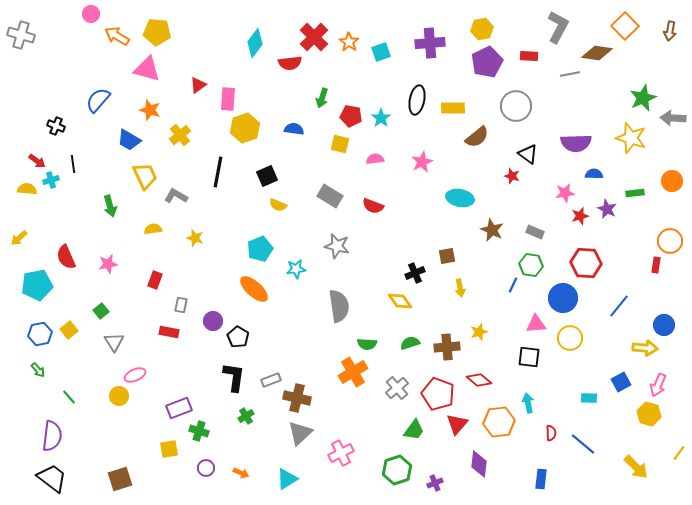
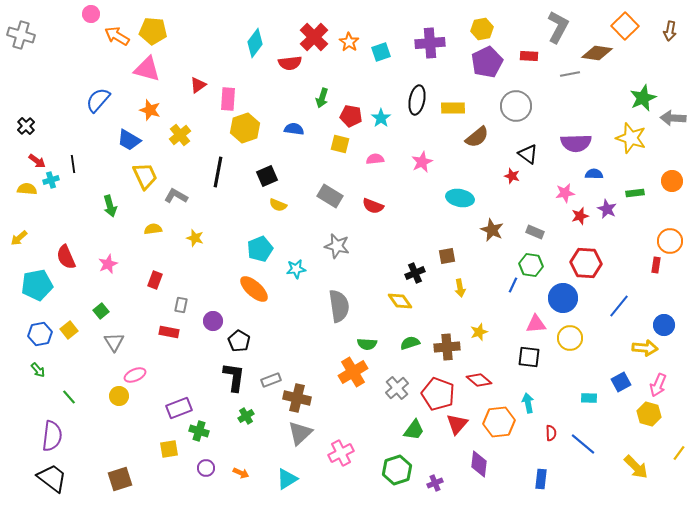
yellow pentagon at (157, 32): moved 4 px left, 1 px up
black cross at (56, 126): moved 30 px left; rotated 24 degrees clockwise
pink star at (108, 264): rotated 12 degrees counterclockwise
black pentagon at (238, 337): moved 1 px right, 4 px down
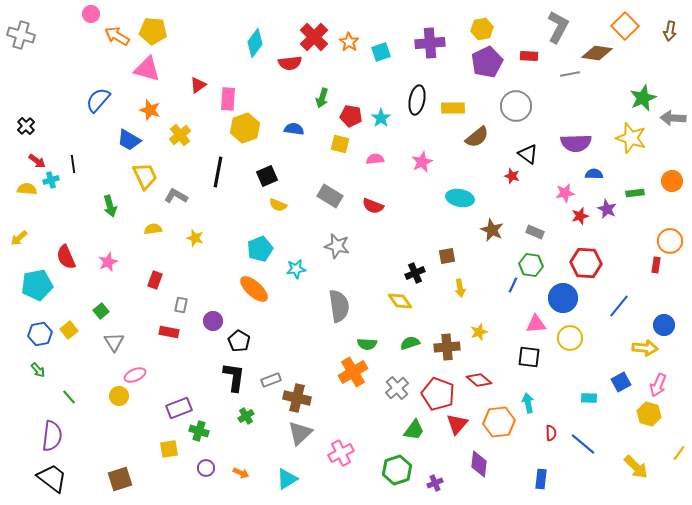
pink star at (108, 264): moved 2 px up
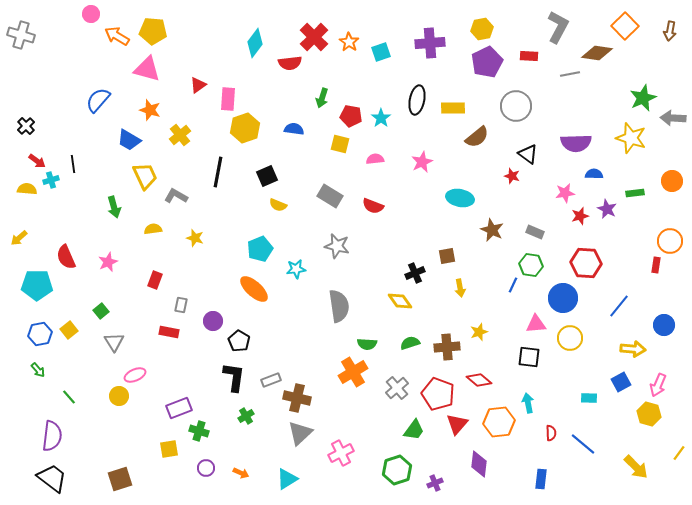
green arrow at (110, 206): moved 4 px right, 1 px down
cyan pentagon at (37, 285): rotated 12 degrees clockwise
yellow arrow at (645, 348): moved 12 px left, 1 px down
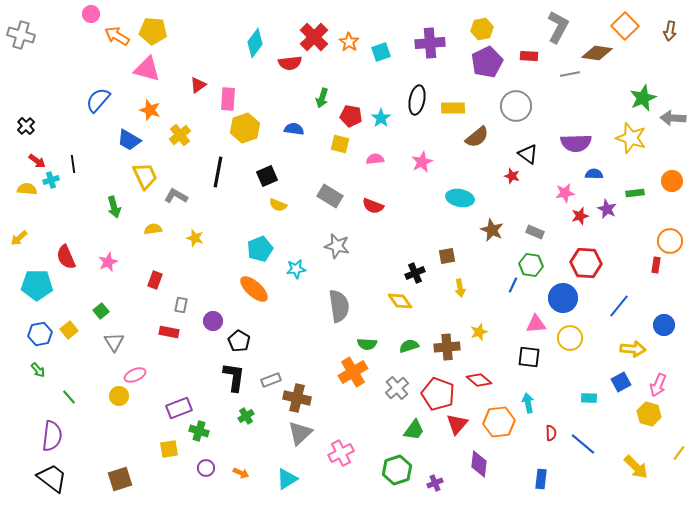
green semicircle at (410, 343): moved 1 px left, 3 px down
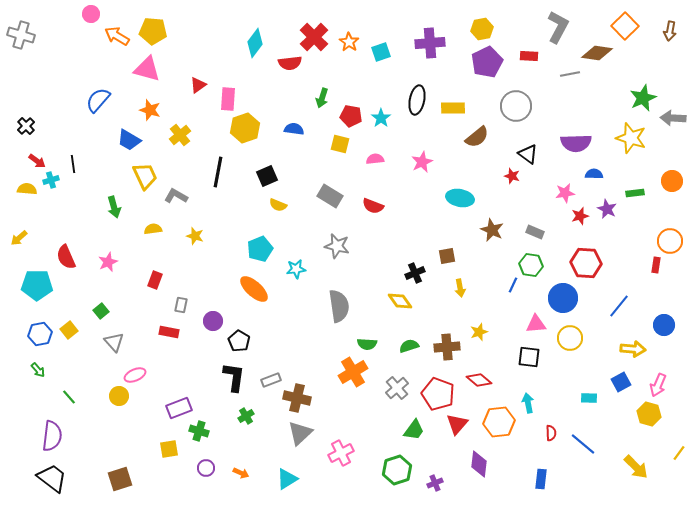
yellow star at (195, 238): moved 2 px up
gray triangle at (114, 342): rotated 10 degrees counterclockwise
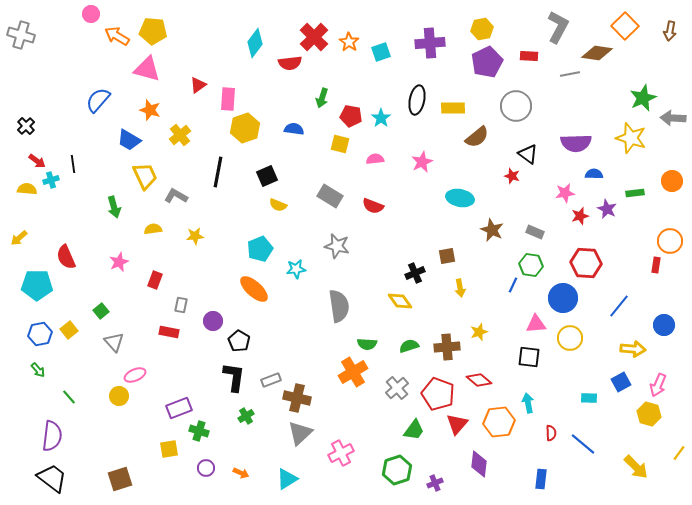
yellow star at (195, 236): rotated 24 degrees counterclockwise
pink star at (108, 262): moved 11 px right
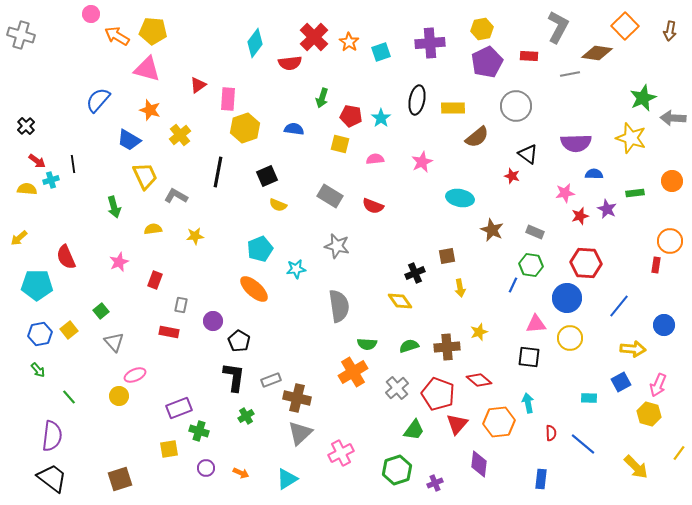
blue circle at (563, 298): moved 4 px right
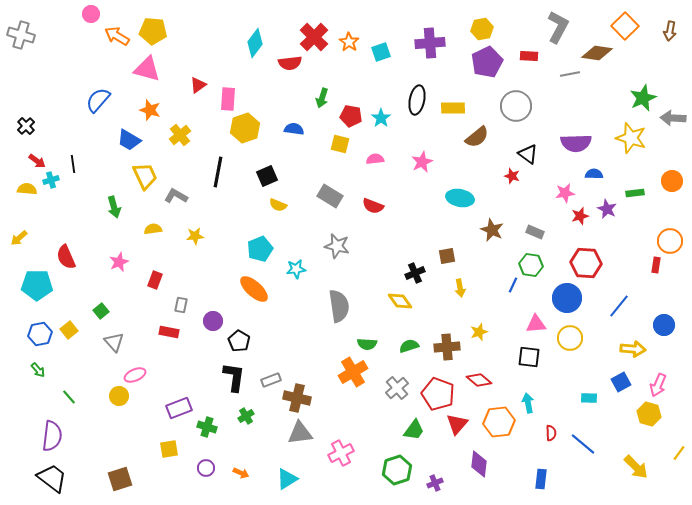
green cross at (199, 431): moved 8 px right, 4 px up
gray triangle at (300, 433): rotated 36 degrees clockwise
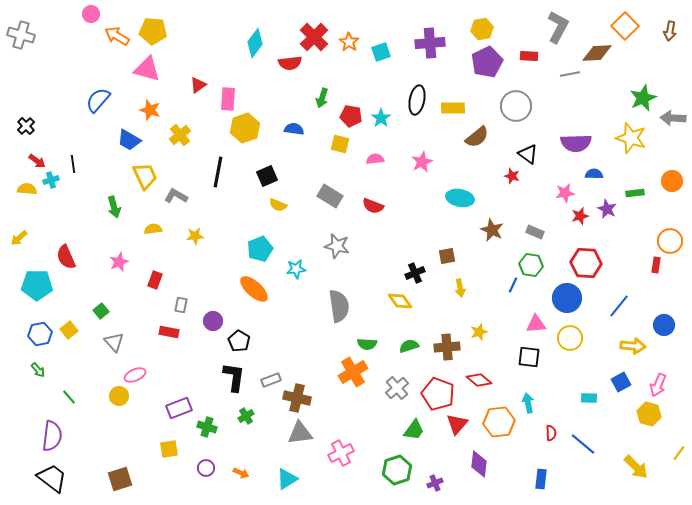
brown diamond at (597, 53): rotated 12 degrees counterclockwise
yellow arrow at (633, 349): moved 3 px up
